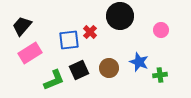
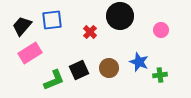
blue square: moved 17 px left, 20 px up
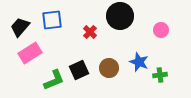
black trapezoid: moved 2 px left, 1 px down
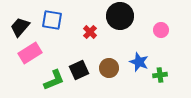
blue square: rotated 15 degrees clockwise
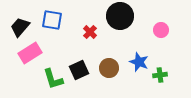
green L-shape: moved 1 px left, 1 px up; rotated 95 degrees clockwise
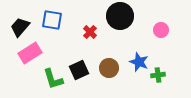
green cross: moved 2 px left
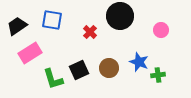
black trapezoid: moved 3 px left, 1 px up; rotated 15 degrees clockwise
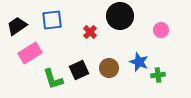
blue square: rotated 15 degrees counterclockwise
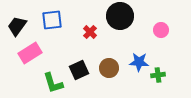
black trapezoid: rotated 20 degrees counterclockwise
blue star: rotated 18 degrees counterclockwise
green L-shape: moved 4 px down
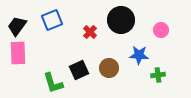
black circle: moved 1 px right, 4 px down
blue square: rotated 15 degrees counterclockwise
pink rectangle: moved 12 px left; rotated 60 degrees counterclockwise
blue star: moved 7 px up
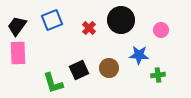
red cross: moved 1 px left, 4 px up
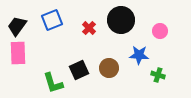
pink circle: moved 1 px left, 1 px down
green cross: rotated 24 degrees clockwise
